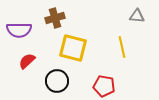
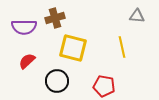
purple semicircle: moved 5 px right, 3 px up
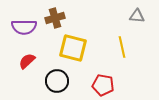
red pentagon: moved 1 px left, 1 px up
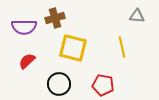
black circle: moved 2 px right, 3 px down
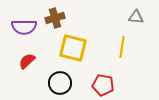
gray triangle: moved 1 px left, 1 px down
yellow line: rotated 20 degrees clockwise
black circle: moved 1 px right, 1 px up
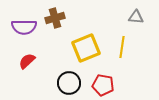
yellow square: moved 13 px right; rotated 36 degrees counterclockwise
black circle: moved 9 px right
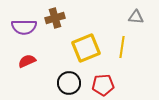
red semicircle: rotated 18 degrees clockwise
red pentagon: rotated 15 degrees counterclockwise
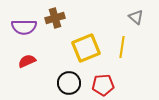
gray triangle: rotated 35 degrees clockwise
